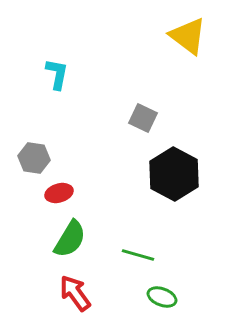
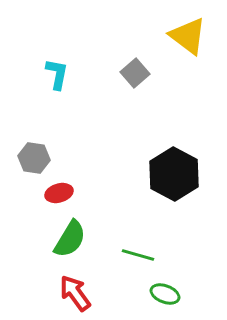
gray square: moved 8 px left, 45 px up; rotated 24 degrees clockwise
green ellipse: moved 3 px right, 3 px up
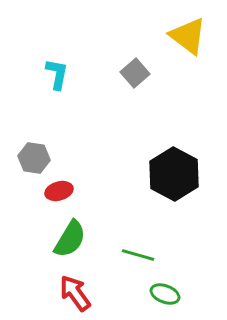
red ellipse: moved 2 px up
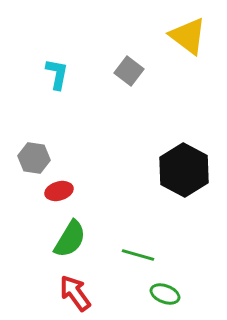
gray square: moved 6 px left, 2 px up; rotated 12 degrees counterclockwise
black hexagon: moved 10 px right, 4 px up
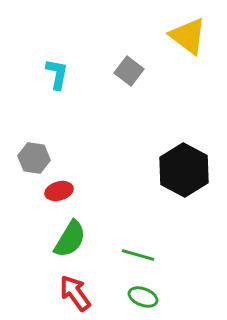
green ellipse: moved 22 px left, 3 px down
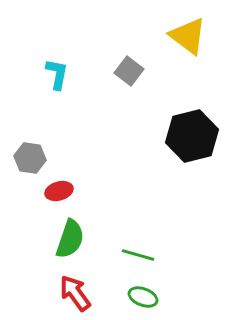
gray hexagon: moved 4 px left
black hexagon: moved 8 px right, 34 px up; rotated 18 degrees clockwise
green semicircle: rotated 12 degrees counterclockwise
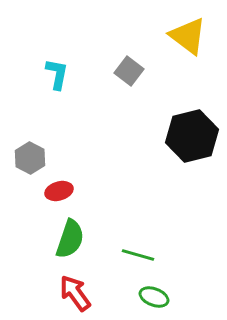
gray hexagon: rotated 20 degrees clockwise
green ellipse: moved 11 px right
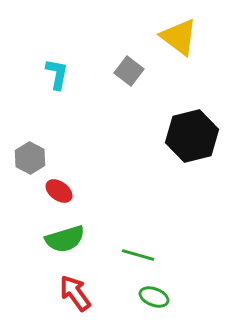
yellow triangle: moved 9 px left, 1 px down
red ellipse: rotated 52 degrees clockwise
green semicircle: moved 5 px left; rotated 54 degrees clockwise
